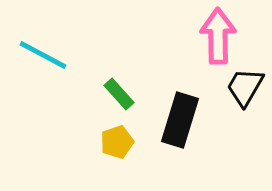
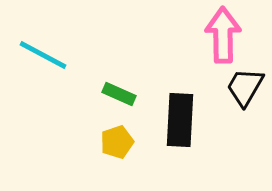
pink arrow: moved 5 px right, 1 px up
green rectangle: rotated 24 degrees counterclockwise
black rectangle: rotated 14 degrees counterclockwise
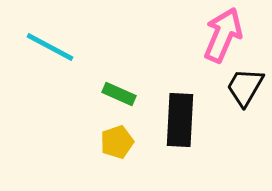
pink arrow: rotated 24 degrees clockwise
cyan line: moved 7 px right, 8 px up
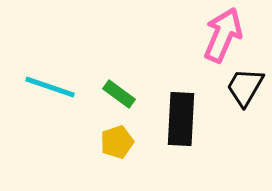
cyan line: moved 40 px down; rotated 9 degrees counterclockwise
green rectangle: rotated 12 degrees clockwise
black rectangle: moved 1 px right, 1 px up
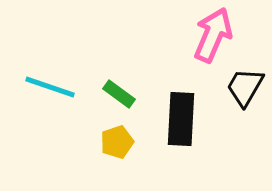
pink arrow: moved 10 px left
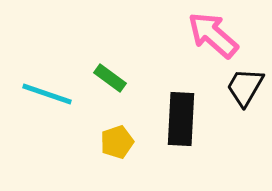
pink arrow: rotated 72 degrees counterclockwise
cyan line: moved 3 px left, 7 px down
green rectangle: moved 9 px left, 16 px up
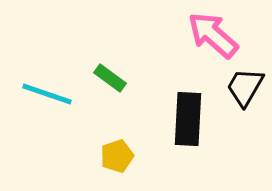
black rectangle: moved 7 px right
yellow pentagon: moved 14 px down
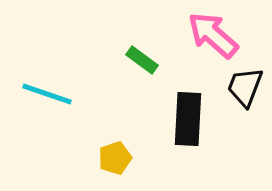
green rectangle: moved 32 px right, 18 px up
black trapezoid: rotated 9 degrees counterclockwise
yellow pentagon: moved 2 px left, 2 px down
